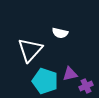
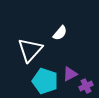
white semicircle: rotated 63 degrees counterclockwise
purple triangle: rotated 14 degrees counterclockwise
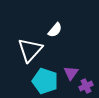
white semicircle: moved 5 px left, 3 px up
purple triangle: moved 1 px right, 1 px up; rotated 28 degrees counterclockwise
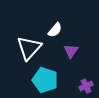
white triangle: moved 1 px left, 2 px up
purple triangle: moved 22 px up
cyan pentagon: moved 1 px up
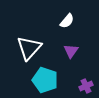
white semicircle: moved 12 px right, 9 px up
